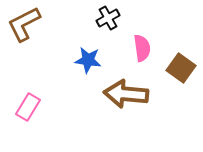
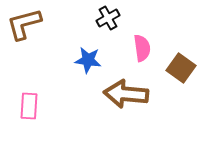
brown L-shape: rotated 12 degrees clockwise
pink rectangle: moved 1 px right, 1 px up; rotated 28 degrees counterclockwise
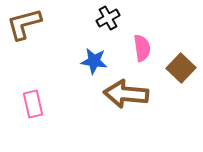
blue star: moved 6 px right, 1 px down
brown square: rotated 8 degrees clockwise
pink rectangle: moved 4 px right, 2 px up; rotated 16 degrees counterclockwise
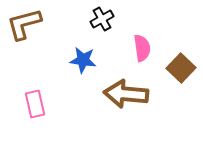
black cross: moved 6 px left, 1 px down
blue star: moved 11 px left, 1 px up
pink rectangle: moved 2 px right
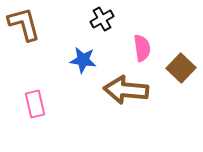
brown L-shape: rotated 90 degrees clockwise
brown arrow: moved 4 px up
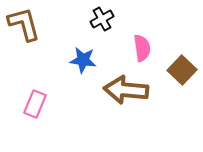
brown square: moved 1 px right, 2 px down
pink rectangle: rotated 36 degrees clockwise
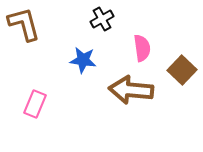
brown arrow: moved 5 px right
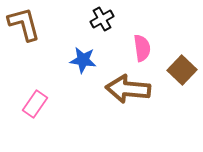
brown arrow: moved 3 px left, 1 px up
pink rectangle: rotated 12 degrees clockwise
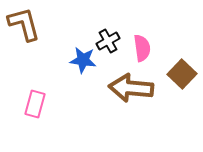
black cross: moved 6 px right, 22 px down
brown square: moved 4 px down
brown arrow: moved 3 px right, 1 px up
pink rectangle: rotated 20 degrees counterclockwise
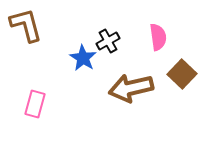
brown L-shape: moved 2 px right, 1 px down
pink semicircle: moved 16 px right, 11 px up
blue star: moved 2 px up; rotated 24 degrees clockwise
brown arrow: rotated 18 degrees counterclockwise
